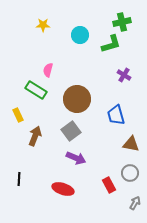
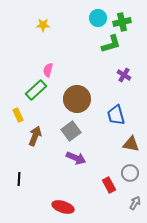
cyan circle: moved 18 px right, 17 px up
green rectangle: rotated 75 degrees counterclockwise
red ellipse: moved 18 px down
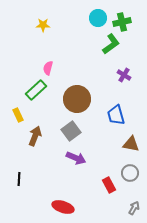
green L-shape: rotated 20 degrees counterclockwise
pink semicircle: moved 2 px up
gray arrow: moved 1 px left, 5 px down
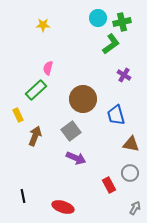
brown circle: moved 6 px right
black line: moved 4 px right, 17 px down; rotated 16 degrees counterclockwise
gray arrow: moved 1 px right
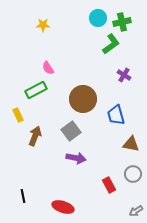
pink semicircle: rotated 48 degrees counterclockwise
green rectangle: rotated 15 degrees clockwise
purple arrow: rotated 12 degrees counterclockwise
gray circle: moved 3 px right, 1 px down
gray arrow: moved 1 px right, 3 px down; rotated 152 degrees counterclockwise
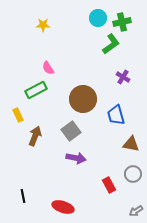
purple cross: moved 1 px left, 2 px down
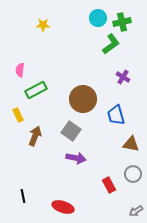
pink semicircle: moved 28 px left, 2 px down; rotated 40 degrees clockwise
gray square: rotated 18 degrees counterclockwise
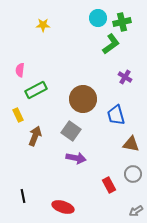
purple cross: moved 2 px right
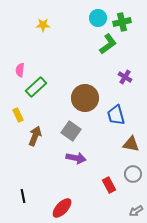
green L-shape: moved 3 px left
green rectangle: moved 3 px up; rotated 15 degrees counterclockwise
brown circle: moved 2 px right, 1 px up
red ellipse: moved 1 px left, 1 px down; rotated 65 degrees counterclockwise
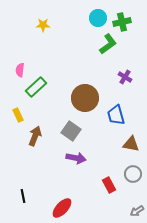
gray arrow: moved 1 px right
